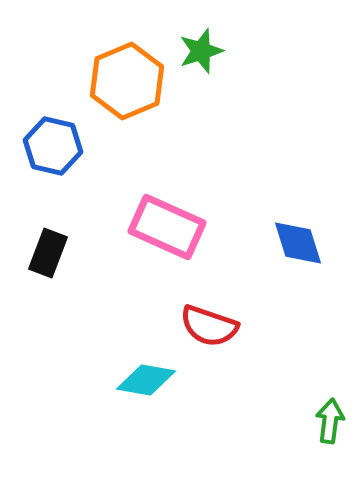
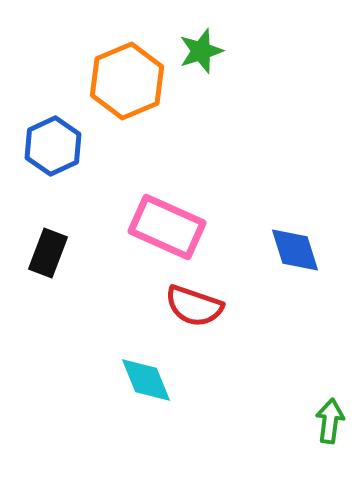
blue hexagon: rotated 22 degrees clockwise
blue diamond: moved 3 px left, 7 px down
red semicircle: moved 15 px left, 20 px up
cyan diamond: rotated 58 degrees clockwise
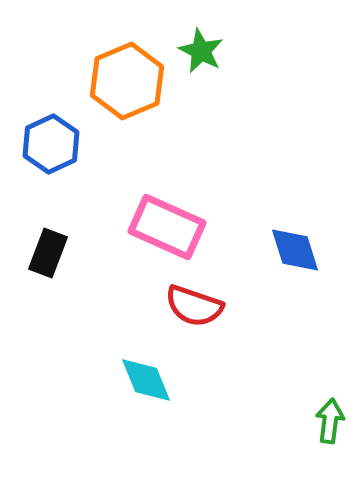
green star: rotated 27 degrees counterclockwise
blue hexagon: moved 2 px left, 2 px up
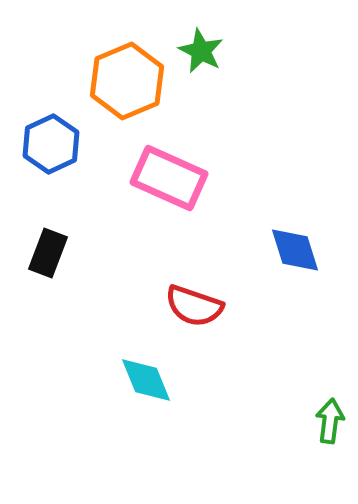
pink rectangle: moved 2 px right, 49 px up
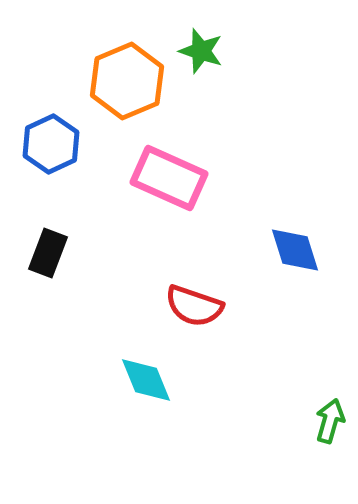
green star: rotated 9 degrees counterclockwise
green arrow: rotated 9 degrees clockwise
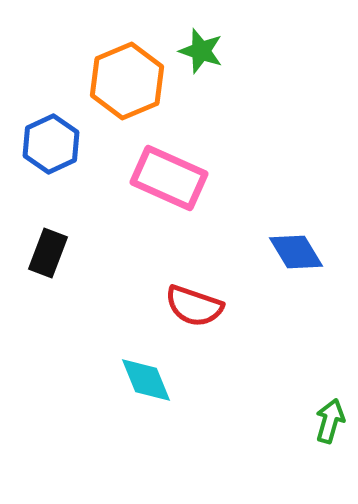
blue diamond: moved 1 px right, 2 px down; rotated 14 degrees counterclockwise
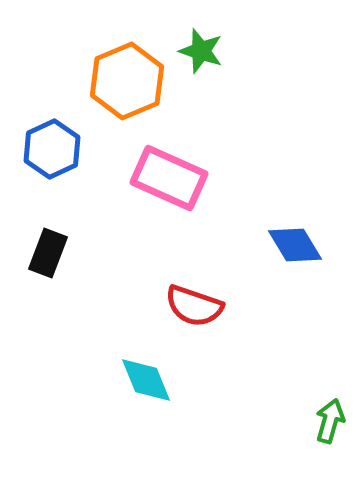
blue hexagon: moved 1 px right, 5 px down
blue diamond: moved 1 px left, 7 px up
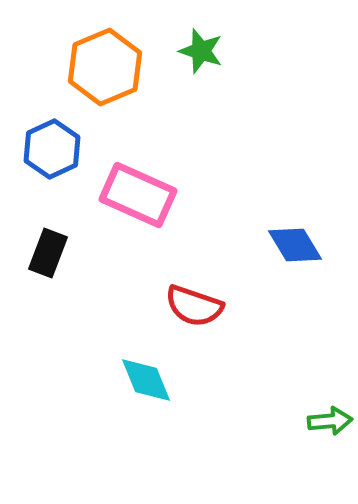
orange hexagon: moved 22 px left, 14 px up
pink rectangle: moved 31 px left, 17 px down
green arrow: rotated 69 degrees clockwise
